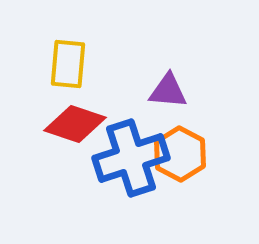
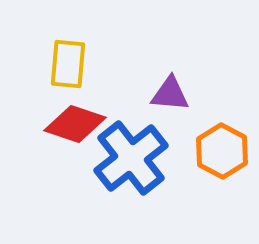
purple triangle: moved 2 px right, 3 px down
orange hexagon: moved 42 px right, 3 px up
blue cross: rotated 20 degrees counterclockwise
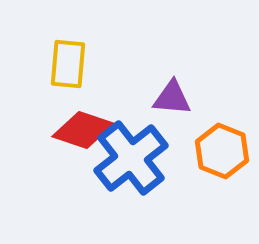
purple triangle: moved 2 px right, 4 px down
red diamond: moved 8 px right, 6 px down
orange hexagon: rotated 6 degrees counterclockwise
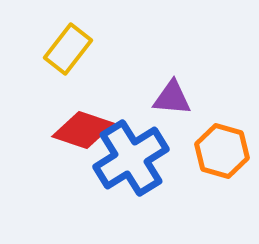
yellow rectangle: moved 15 px up; rotated 33 degrees clockwise
orange hexagon: rotated 6 degrees counterclockwise
blue cross: rotated 6 degrees clockwise
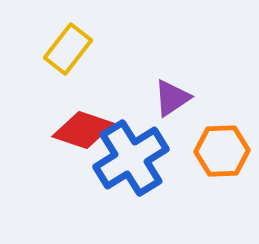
purple triangle: rotated 39 degrees counterclockwise
orange hexagon: rotated 18 degrees counterclockwise
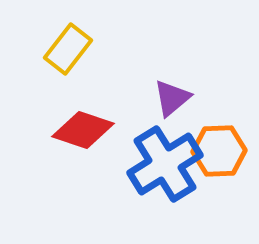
purple triangle: rotated 6 degrees counterclockwise
orange hexagon: moved 3 px left
blue cross: moved 34 px right, 6 px down
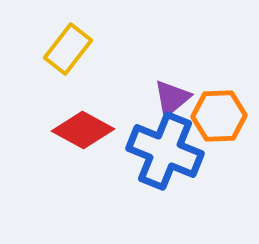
red diamond: rotated 10 degrees clockwise
orange hexagon: moved 35 px up
blue cross: moved 13 px up; rotated 36 degrees counterclockwise
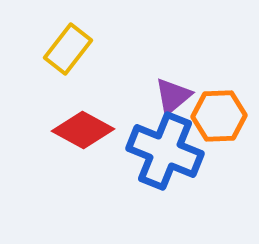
purple triangle: moved 1 px right, 2 px up
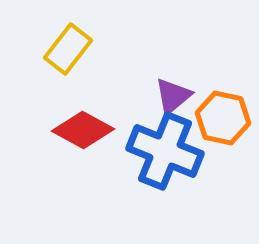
orange hexagon: moved 4 px right, 2 px down; rotated 14 degrees clockwise
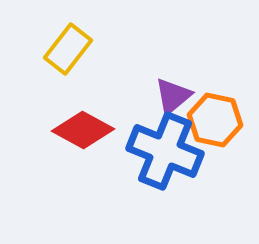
orange hexagon: moved 8 px left, 2 px down
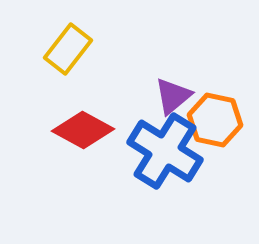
blue cross: rotated 10 degrees clockwise
